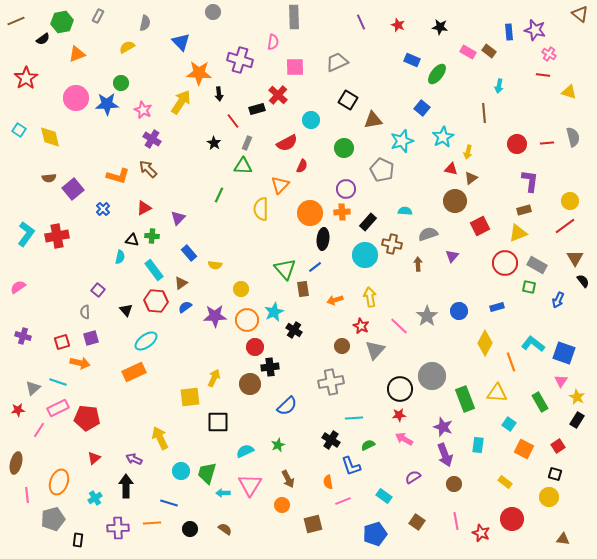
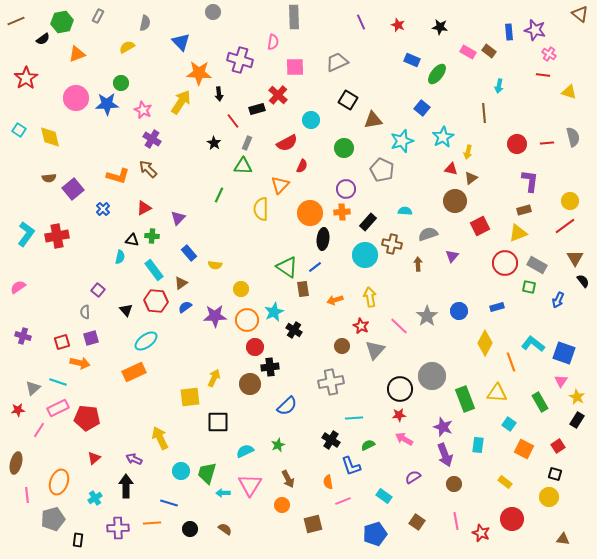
green triangle at (285, 269): moved 2 px right, 2 px up; rotated 15 degrees counterclockwise
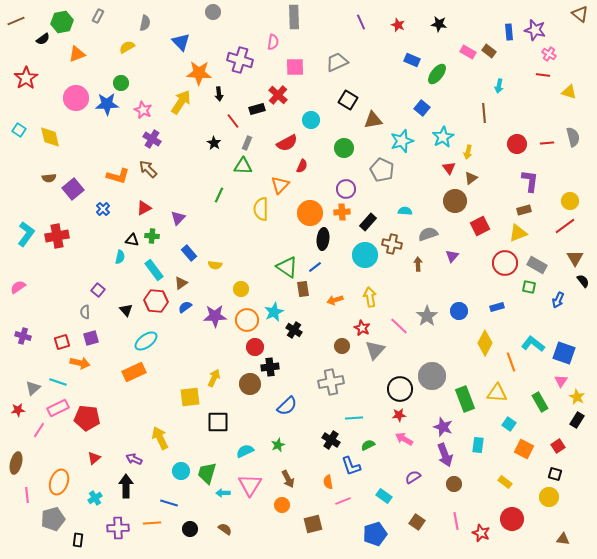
black star at (440, 27): moved 1 px left, 3 px up
red triangle at (451, 169): moved 2 px left, 1 px up; rotated 40 degrees clockwise
red star at (361, 326): moved 1 px right, 2 px down
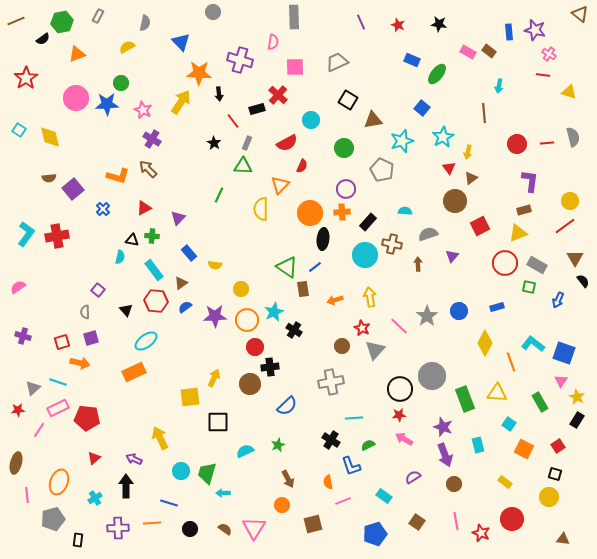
cyan rectangle at (478, 445): rotated 21 degrees counterclockwise
pink triangle at (250, 485): moved 4 px right, 43 px down
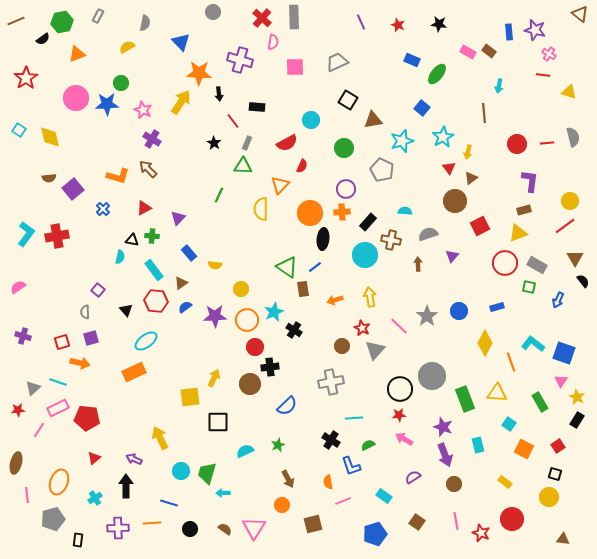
red cross at (278, 95): moved 16 px left, 77 px up
black rectangle at (257, 109): moved 2 px up; rotated 21 degrees clockwise
brown cross at (392, 244): moved 1 px left, 4 px up
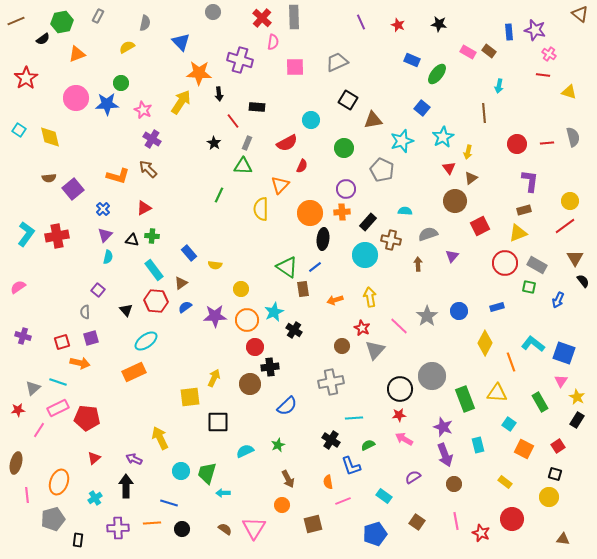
purple triangle at (178, 218): moved 73 px left, 17 px down
cyan semicircle at (120, 257): moved 12 px left
black circle at (190, 529): moved 8 px left
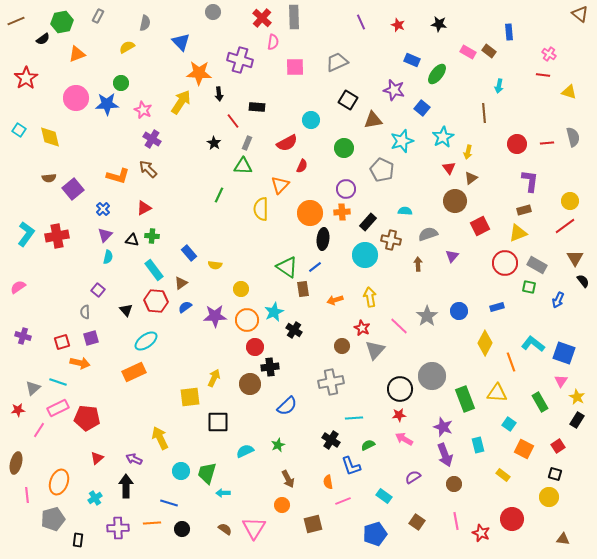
purple star at (535, 30): moved 141 px left, 60 px down
red triangle at (94, 458): moved 3 px right
yellow rectangle at (505, 482): moved 2 px left, 7 px up
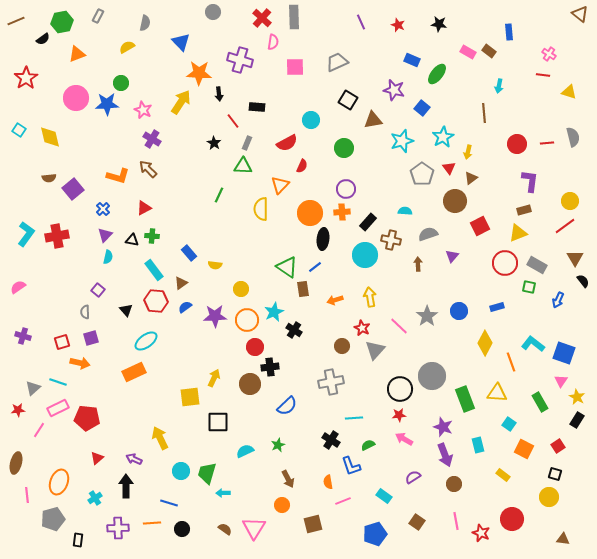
gray pentagon at (382, 170): moved 40 px right, 4 px down; rotated 10 degrees clockwise
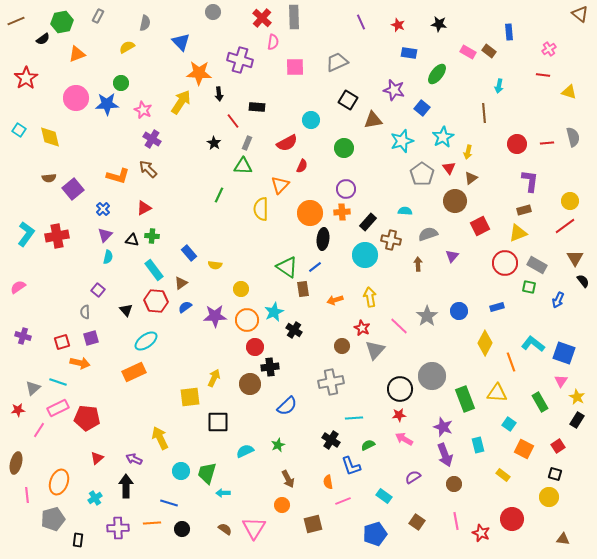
pink cross at (549, 54): moved 5 px up; rotated 24 degrees clockwise
blue rectangle at (412, 60): moved 3 px left, 7 px up; rotated 14 degrees counterclockwise
